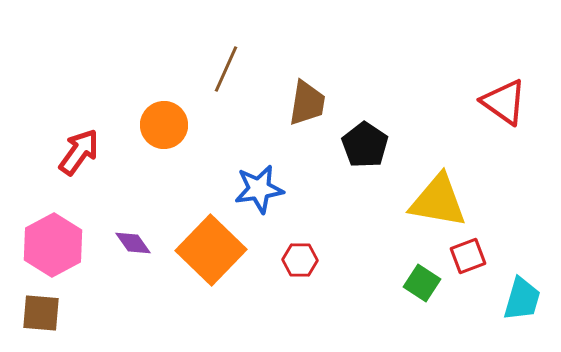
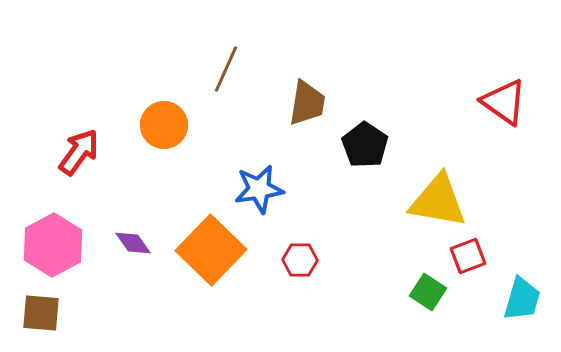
green square: moved 6 px right, 9 px down
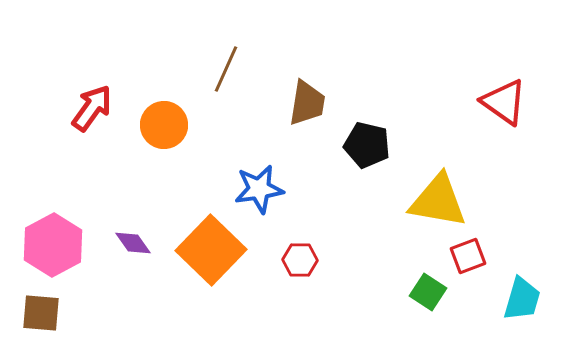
black pentagon: moved 2 px right; rotated 21 degrees counterclockwise
red arrow: moved 13 px right, 44 px up
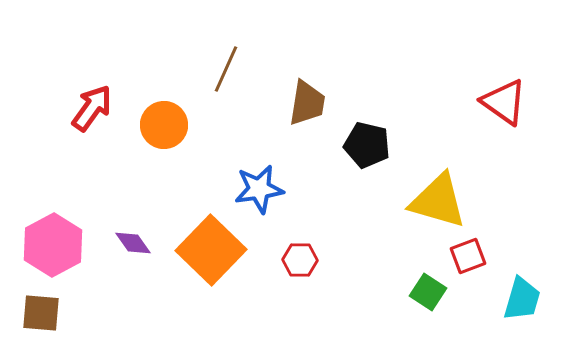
yellow triangle: rotated 6 degrees clockwise
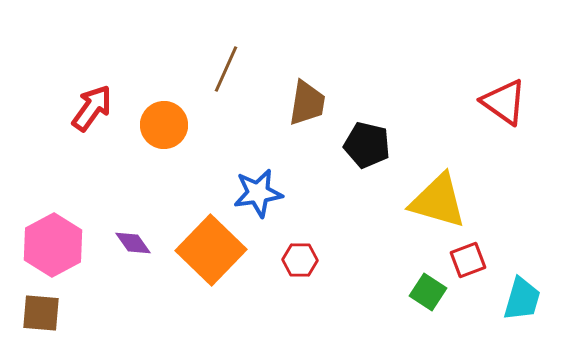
blue star: moved 1 px left, 4 px down
red square: moved 4 px down
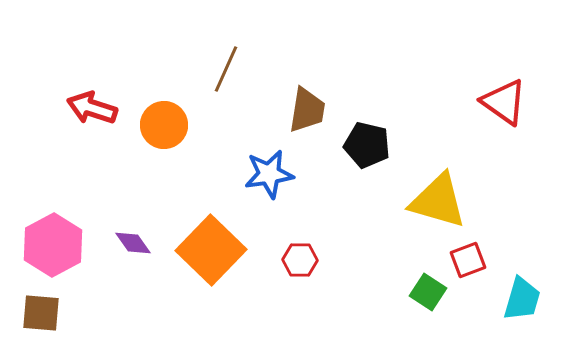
brown trapezoid: moved 7 px down
red arrow: rotated 108 degrees counterclockwise
blue star: moved 11 px right, 19 px up
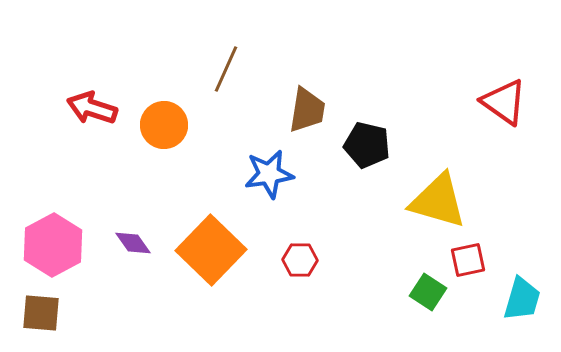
red square: rotated 9 degrees clockwise
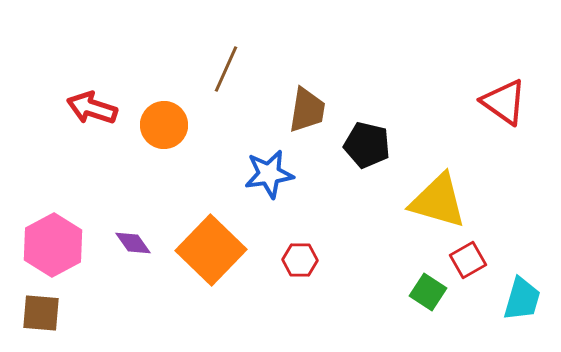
red square: rotated 18 degrees counterclockwise
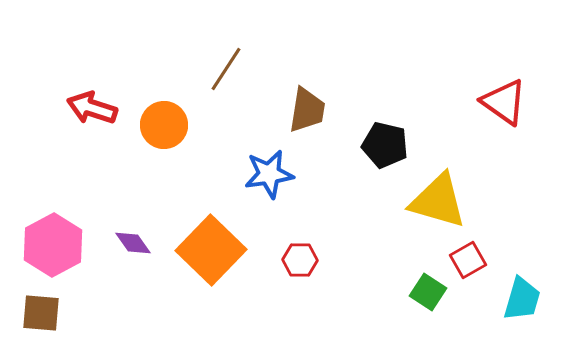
brown line: rotated 9 degrees clockwise
black pentagon: moved 18 px right
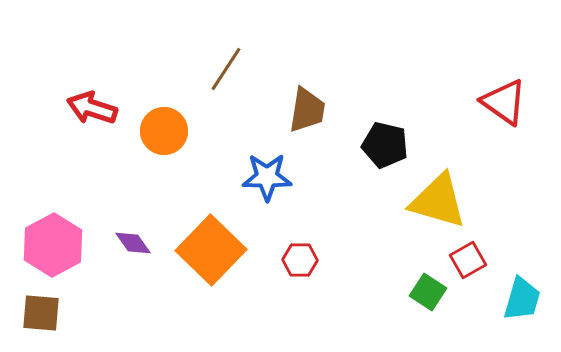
orange circle: moved 6 px down
blue star: moved 2 px left, 3 px down; rotated 9 degrees clockwise
